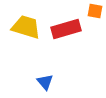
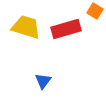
orange square: rotated 21 degrees clockwise
blue triangle: moved 2 px left, 1 px up; rotated 18 degrees clockwise
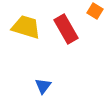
red rectangle: rotated 76 degrees clockwise
blue triangle: moved 5 px down
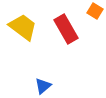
yellow trapezoid: moved 3 px left; rotated 20 degrees clockwise
blue triangle: rotated 12 degrees clockwise
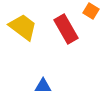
orange square: moved 4 px left
blue triangle: rotated 42 degrees clockwise
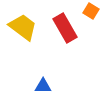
red rectangle: moved 1 px left, 1 px up
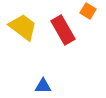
orange square: moved 3 px left
red rectangle: moved 2 px left, 2 px down
